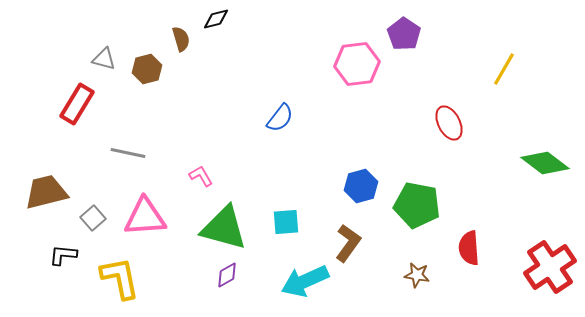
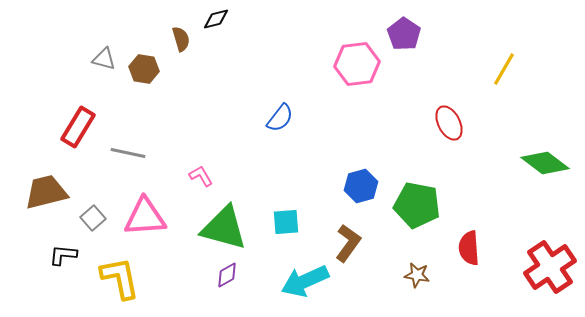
brown hexagon: moved 3 px left; rotated 24 degrees clockwise
red rectangle: moved 1 px right, 23 px down
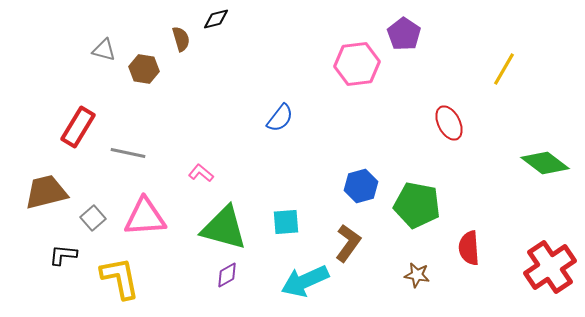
gray triangle: moved 9 px up
pink L-shape: moved 3 px up; rotated 20 degrees counterclockwise
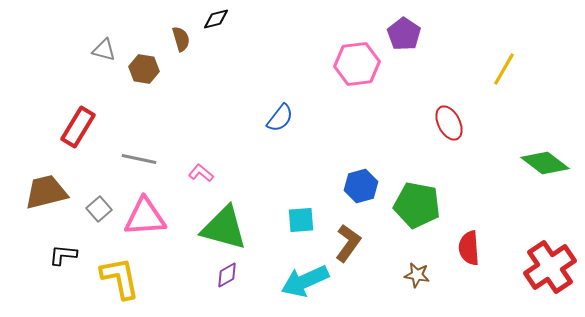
gray line: moved 11 px right, 6 px down
gray square: moved 6 px right, 9 px up
cyan square: moved 15 px right, 2 px up
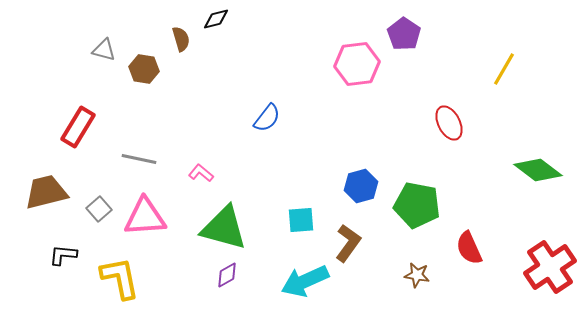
blue semicircle: moved 13 px left
green diamond: moved 7 px left, 7 px down
red semicircle: rotated 20 degrees counterclockwise
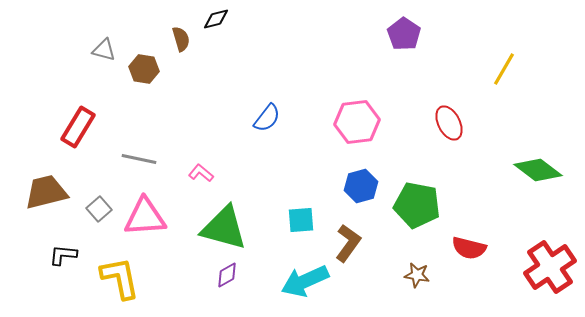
pink hexagon: moved 58 px down
red semicircle: rotated 52 degrees counterclockwise
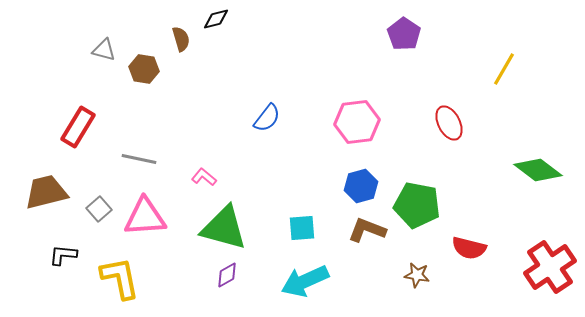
pink L-shape: moved 3 px right, 4 px down
cyan square: moved 1 px right, 8 px down
brown L-shape: moved 19 px right, 13 px up; rotated 105 degrees counterclockwise
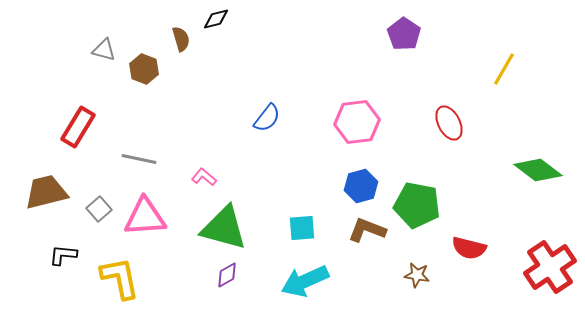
brown hexagon: rotated 12 degrees clockwise
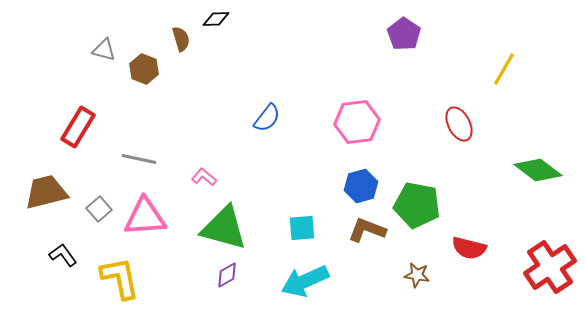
black diamond: rotated 12 degrees clockwise
red ellipse: moved 10 px right, 1 px down
black L-shape: rotated 48 degrees clockwise
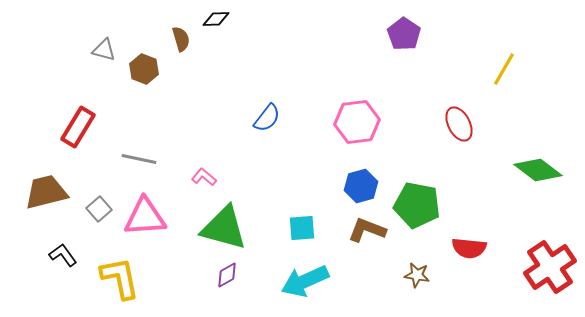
red semicircle: rotated 8 degrees counterclockwise
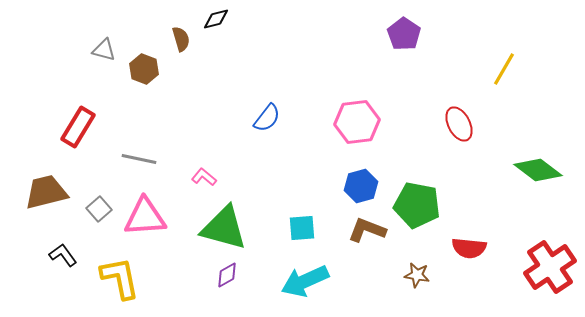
black diamond: rotated 12 degrees counterclockwise
